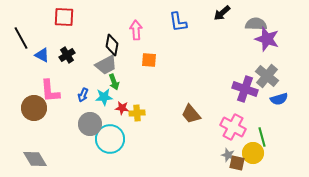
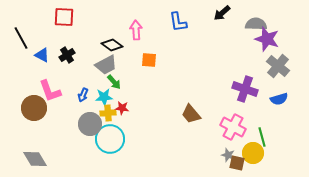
black diamond: rotated 65 degrees counterclockwise
gray cross: moved 11 px right, 10 px up
green arrow: rotated 21 degrees counterclockwise
pink L-shape: rotated 15 degrees counterclockwise
yellow cross: moved 29 px left
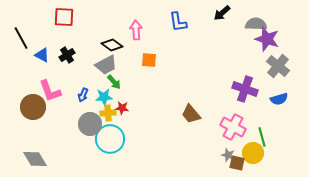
brown circle: moved 1 px left, 1 px up
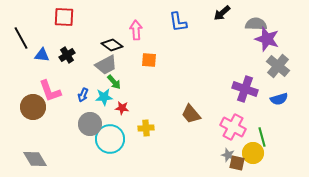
blue triangle: rotated 21 degrees counterclockwise
yellow cross: moved 38 px right, 15 px down
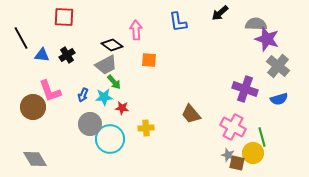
black arrow: moved 2 px left
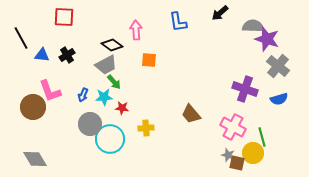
gray semicircle: moved 3 px left, 2 px down
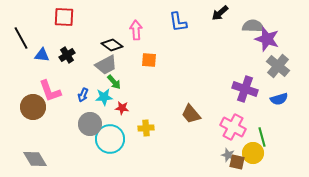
brown square: moved 1 px up
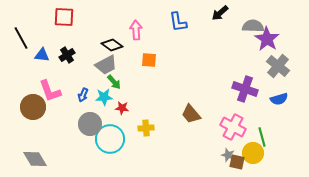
purple star: rotated 15 degrees clockwise
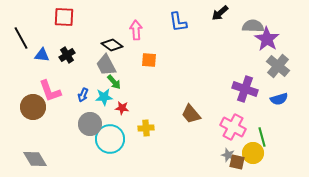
gray trapezoid: rotated 90 degrees clockwise
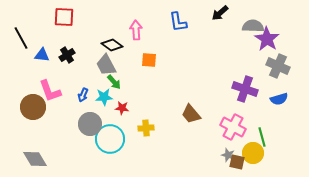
gray cross: rotated 15 degrees counterclockwise
